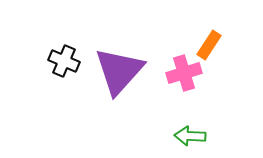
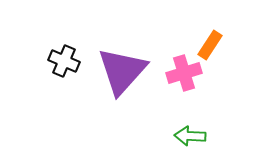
orange rectangle: moved 1 px right
purple triangle: moved 3 px right
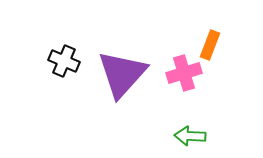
orange rectangle: rotated 12 degrees counterclockwise
purple triangle: moved 3 px down
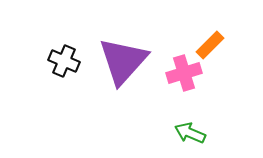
orange rectangle: rotated 24 degrees clockwise
purple triangle: moved 1 px right, 13 px up
green arrow: moved 3 px up; rotated 20 degrees clockwise
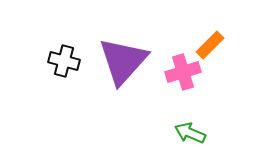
black cross: rotated 8 degrees counterclockwise
pink cross: moved 1 px left, 1 px up
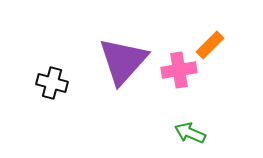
black cross: moved 12 px left, 22 px down
pink cross: moved 4 px left, 2 px up; rotated 8 degrees clockwise
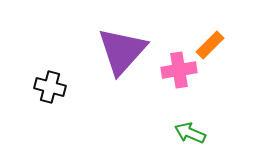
purple triangle: moved 1 px left, 10 px up
black cross: moved 2 px left, 4 px down
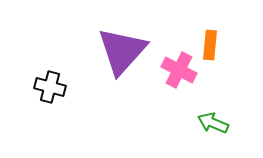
orange rectangle: rotated 40 degrees counterclockwise
pink cross: rotated 36 degrees clockwise
green arrow: moved 23 px right, 10 px up
